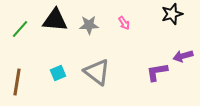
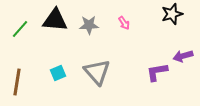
gray triangle: rotated 12 degrees clockwise
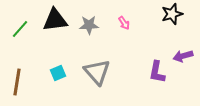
black triangle: rotated 12 degrees counterclockwise
purple L-shape: rotated 70 degrees counterclockwise
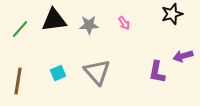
black triangle: moved 1 px left
brown line: moved 1 px right, 1 px up
